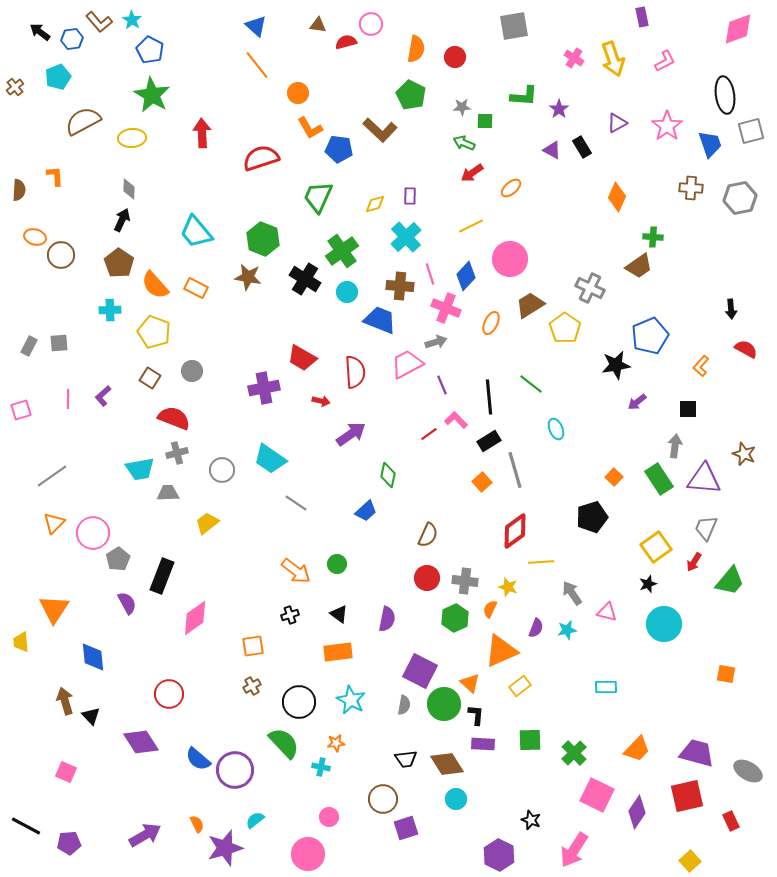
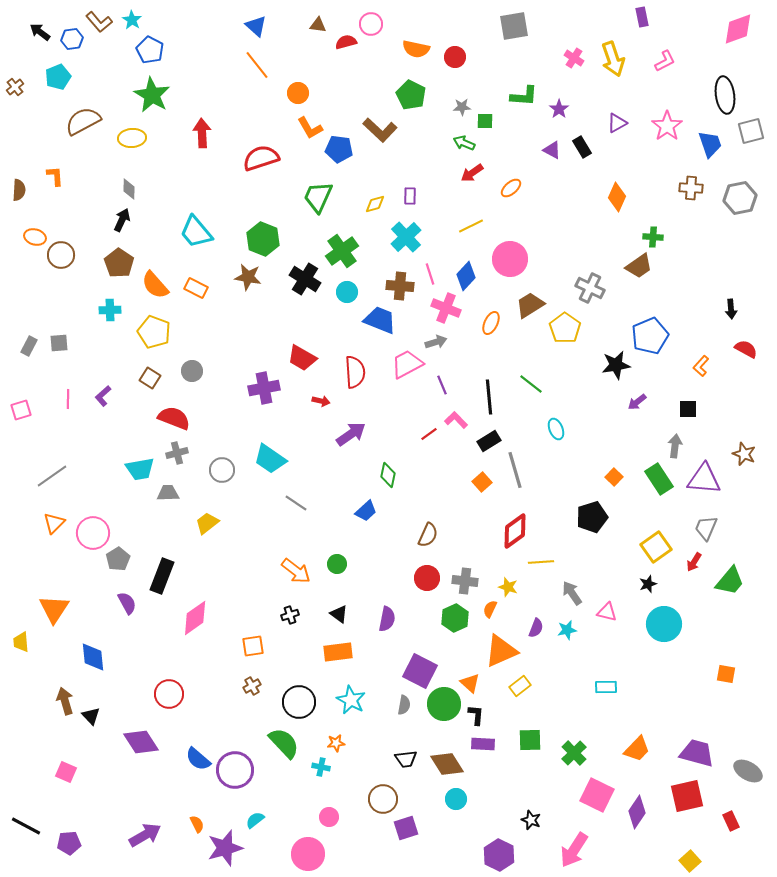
orange semicircle at (416, 49): rotated 92 degrees clockwise
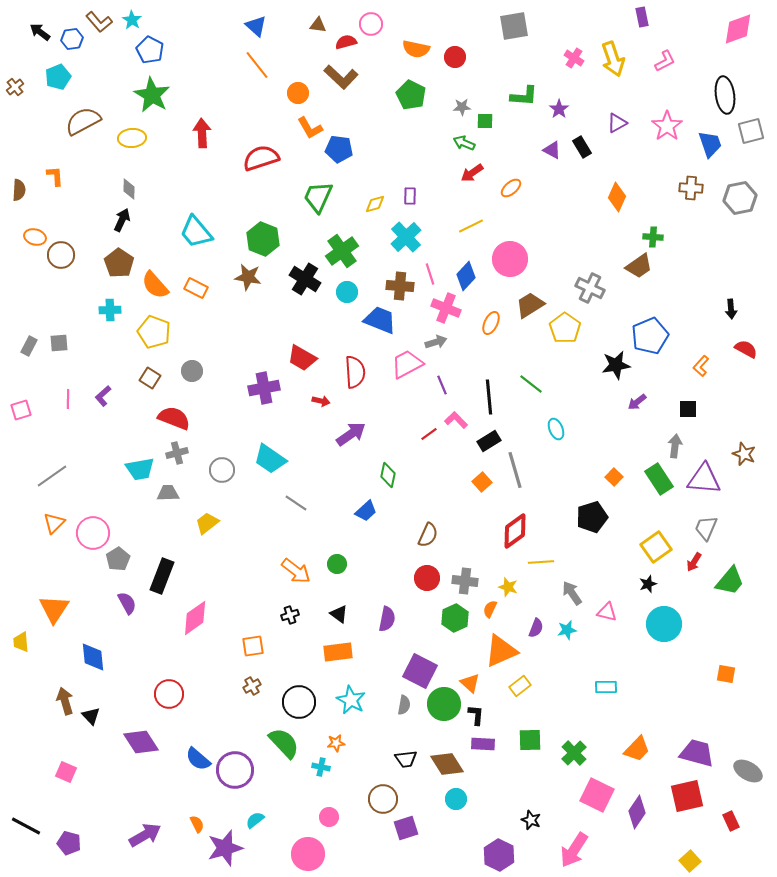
brown L-shape at (380, 130): moved 39 px left, 53 px up
purple pentagon at (69, 843): rotated 20 degrees clockwise
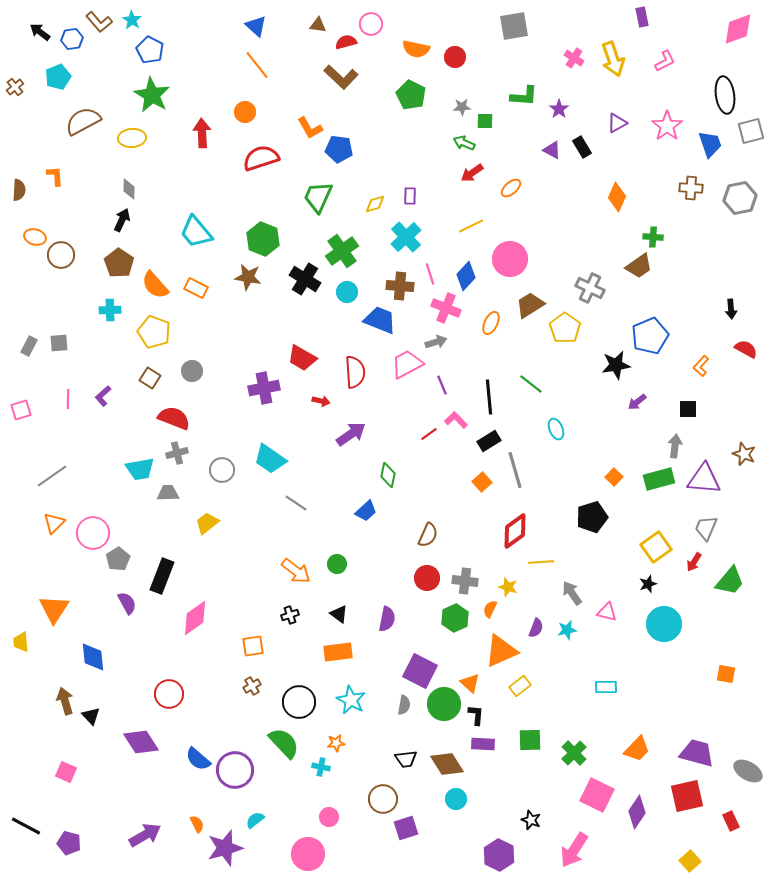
orange circle at (298, 93): moved 53 px left, 19 px down
green rectangle at (659, 479): rotated 72 degrees counterclockwise
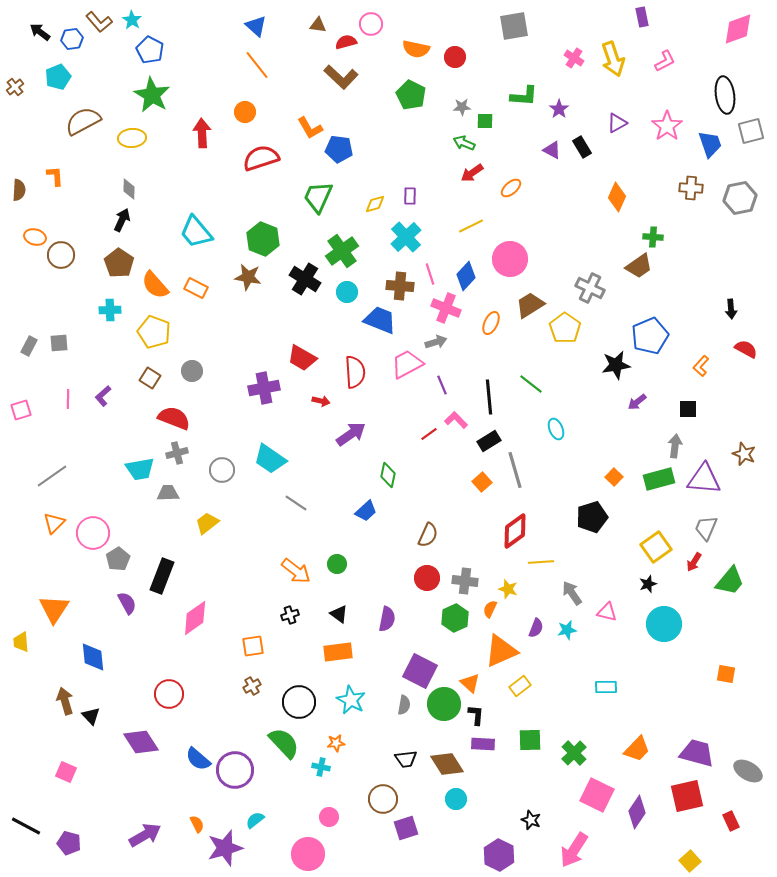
yellow star at (508, 587): moved 2 px down
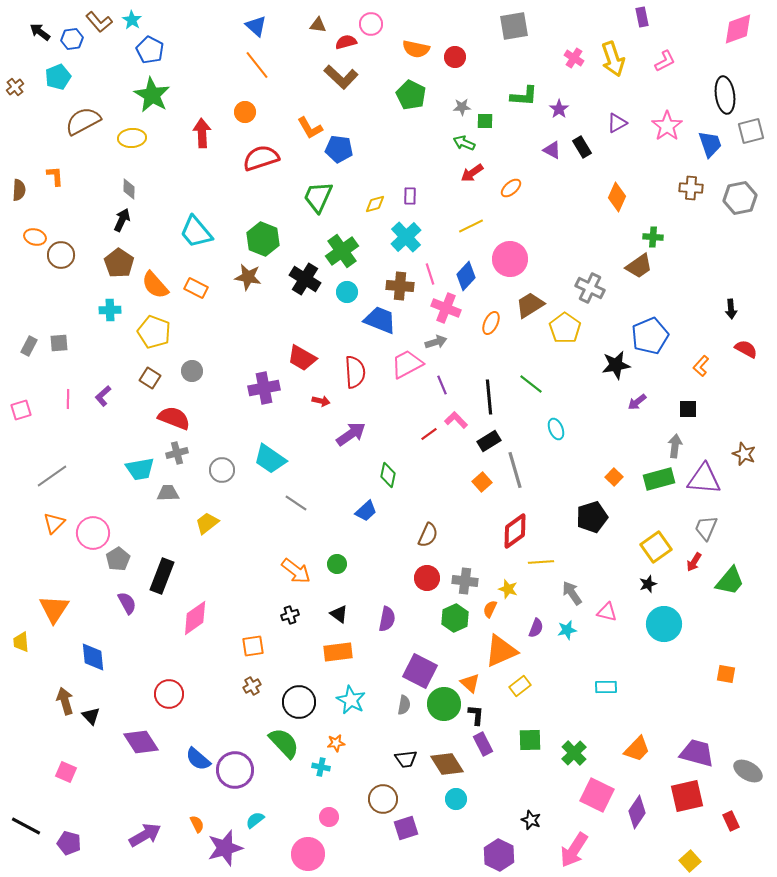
purple rectangle at (483, 744): rotated 60 degrees clockwise
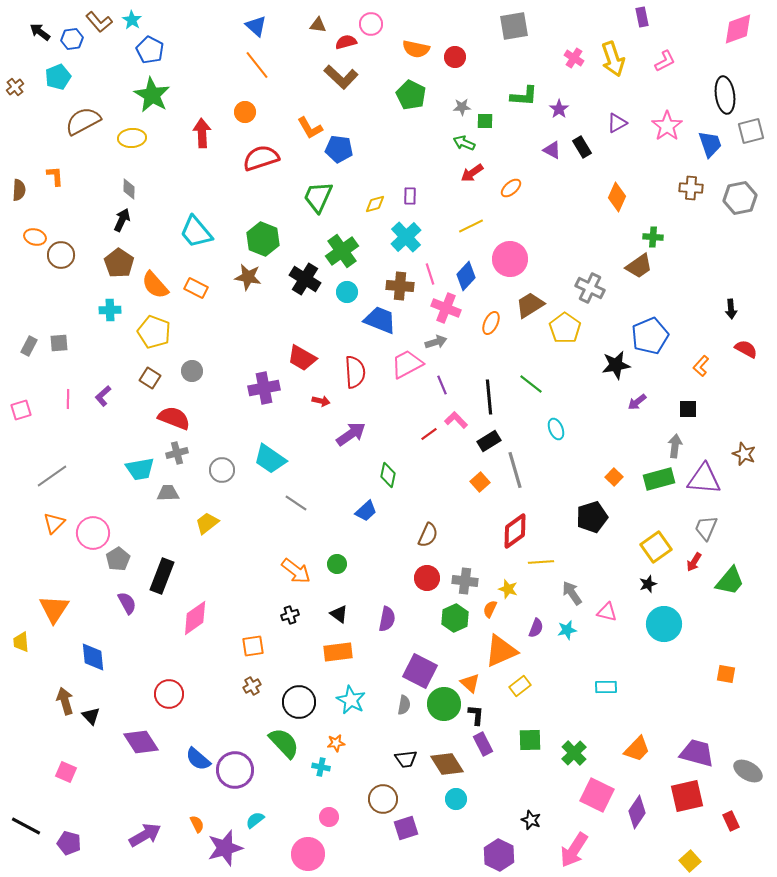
orange square at (482, 482): moved 2 px left
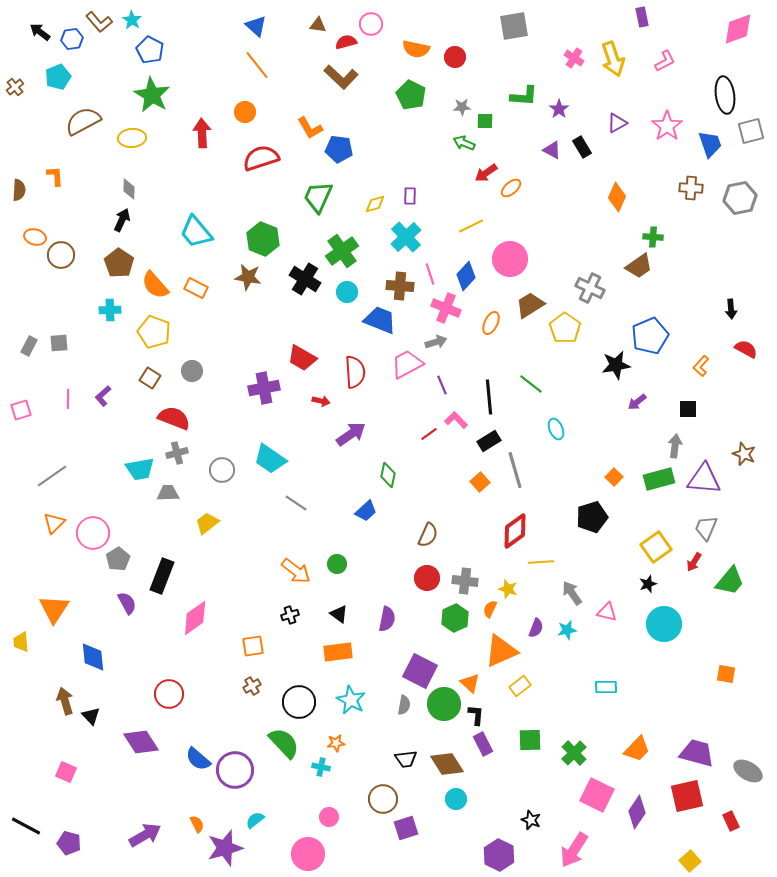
red arrow at (472, 173): moved 14 px right
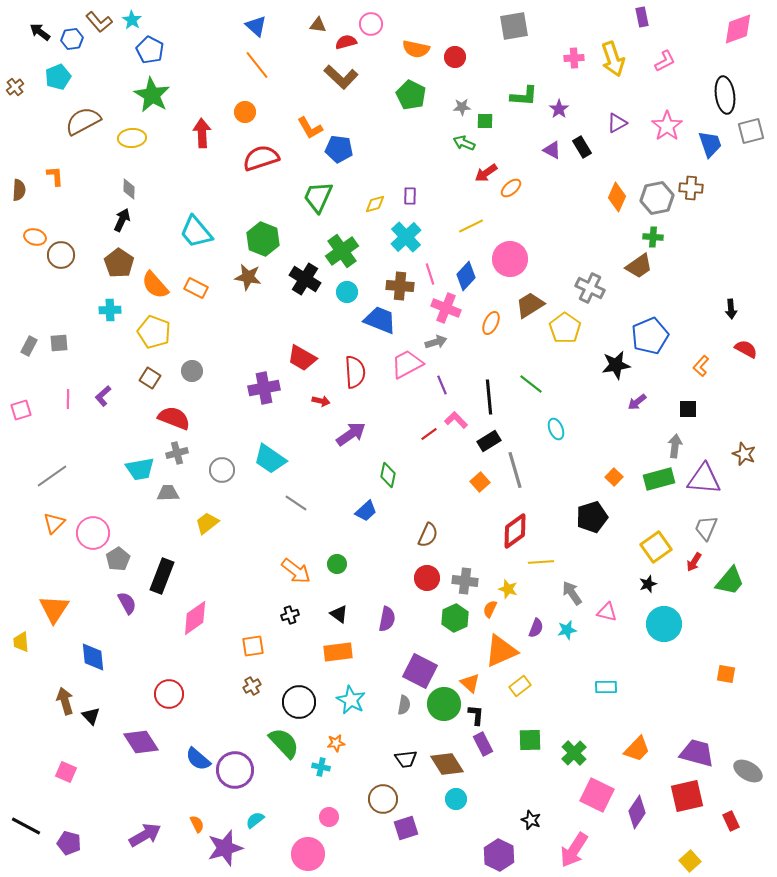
pink cross at (574, 58): rotated 36 degrees counterclockwise
gray hexagon at (740, 198): moved 83 px left
